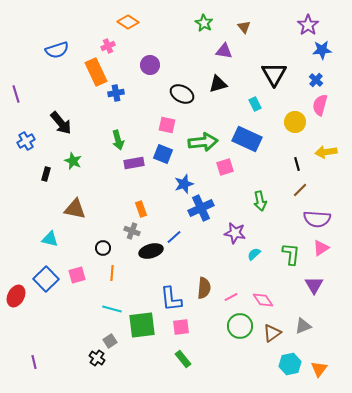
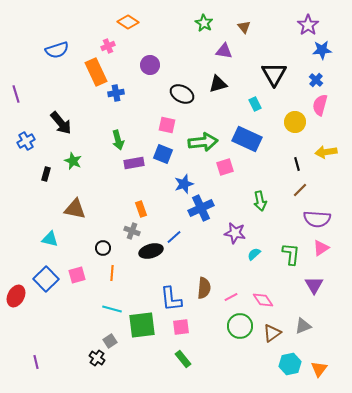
purple line at (34, 362): moved 2 px right
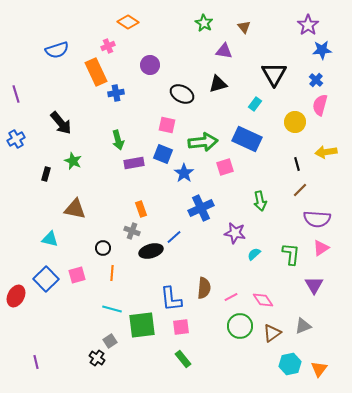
cyan rectangle at (255, 104): rotated 64 degrees clockwise
blue cross at (26, 141): moved 10 px left, 2 px up
blue star at (184, 184): moved 11 px up; rotated 18 degrees counterclockwise
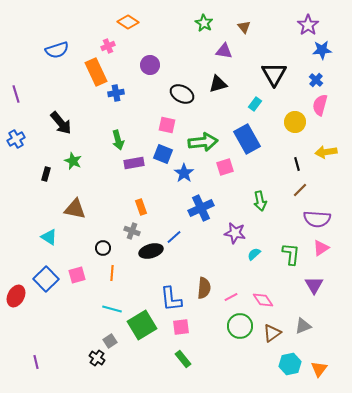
blue rectangle at (247, 139): rotated 36 degrees clockwise
orange rectangle at (141, 209): moved 2 px up
cyan triangle at (50, 239): moved 1 px left, 2 px up; rotated 18 degrees clockwise
green square at (142, 325): rotated 24 degrees counterclockwise
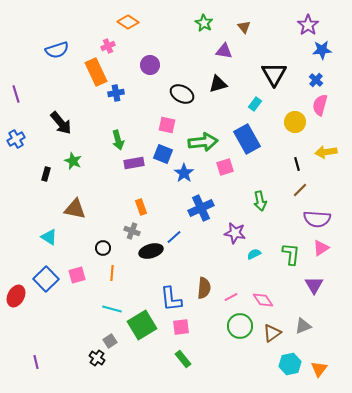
cyan semicircle at (254, 254): rotated 16 degrees clockwise
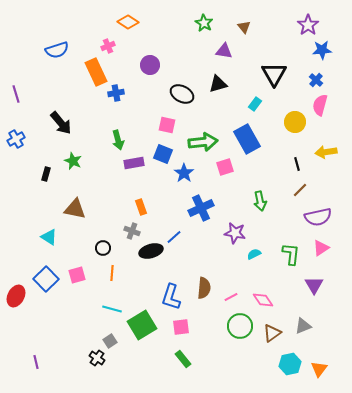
purple semicircle at (317, 219): moved 1 px right, 2 px up; rotated 16 degrees counterclockwise
blue L-shape at (171, 299): moved 2 px up; rotated 24 degrees clockwise
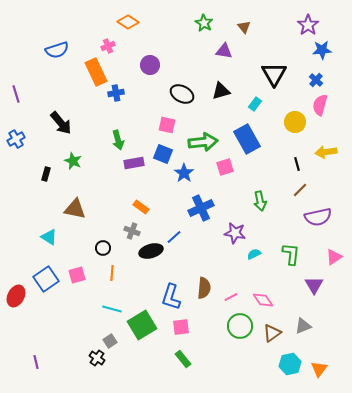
black triangle at (218, 84): moved 3 px right, 7 px down
orange rectangle at (141, 207): rotated 35 degrees counterclockwise
pink triangle at (321, 248): moved 13 px right, 9 px down
blue square at (46, 279): rotated 10 degrees clockwise
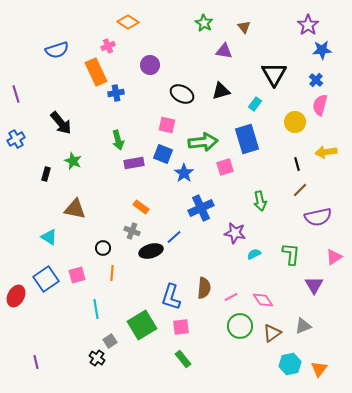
blue rectangle at (247, 139): rotated 12 degrees clockwise
cyan line at (112, 309): moved 16 px left; rotated 66 degrees clockwise
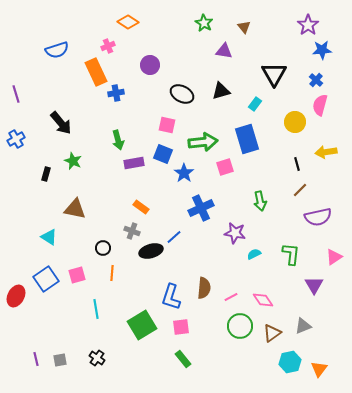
gray square at (110, 341): moved 50 px left, 19 px down; rotated 24 degrees clockwise
purple line at (36, 362): moved 3 px up
cyan hexagon at (290, 364): moved 2 px up
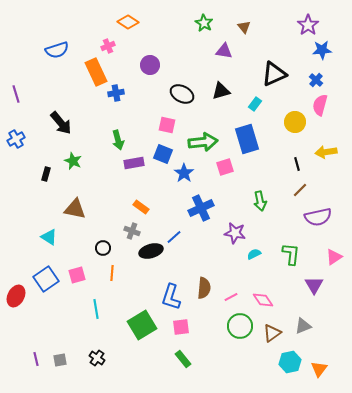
black triangle at (274, 74): rotated 36 degrees clockwise
